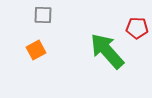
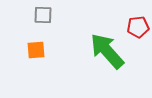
red pentagon: moved 1 px right, 1 px up; rotated 10 degrees counterclockwise
orange square: rotated 24 degrees clockwise
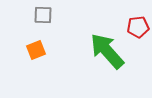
orange square: rotated 18 degrees counterclockwise
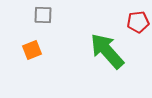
red pentagon: moved 5 px up
orange square: moved 4 px left
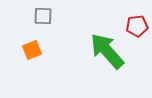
gray square: moved 1 px down
red pentagon: moved 1 px left, 4 px down
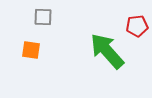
gray square: moved 1 px down
orange square: moved 1 px left; rotated 30 degrees clockwise
